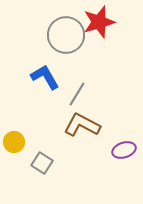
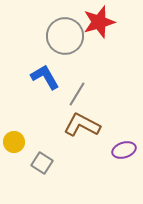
gray circle: moved 1 px left, 1 px down
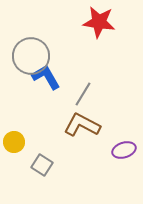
red star: rotated 24 degrees clockwise
gray circle: moved 34 px left, 20 px down
blue L-shape: moved 1 px right
gray line: moved 6 px right
gray square: moved 2 px down
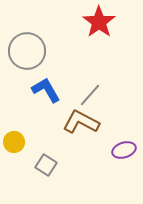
red star: rotated 28 degrees clockwise
gray circle: moved 4 px left, 5 px up
blue L-shape: moved 13 px down
gray line: moved 7 px right, 1 px down; rotated 10 degrees clockwise
brown L-shape: moved 1 px left, 3 px up
gray square: moved 4 px right
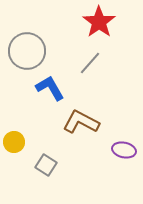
blue L-shape: moved 4 px right, 2 px up
gray line: moved 32 px up
purple ellipse: rotated 30 degrees clockwise
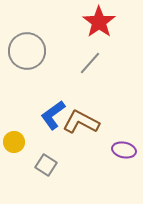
blue L-shape: moved 3 px right, 27 px down; rotated 96 degrees counterclockwise
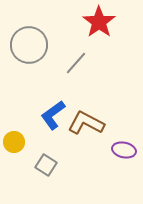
gray circle: moved 2 px right, 6 px up
gray line: moved 14 px left
brown L-shape: moved 5 px right, 1 px down
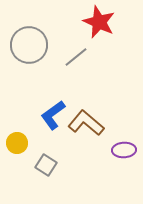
red star: rotated 12 degrees counterclockwise
gray line: moved 6 px up; rotated 10 degrees clockwise
brown L-shape: rotated 12 degrees clockwise
yellow circle: moved 3 px right, 1 px down
purple ellipse: rotated 15 degrees counterclockwise
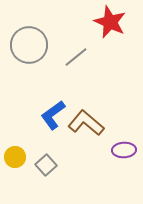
red star: moved 11 px right
yellow circle: moved 2 px left, 14 px down
gray square: rotated 15 degrees clockwise
